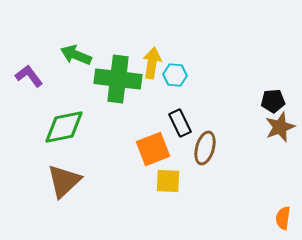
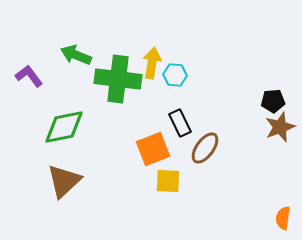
brown ellipse: rotated 20 degrees clockwise
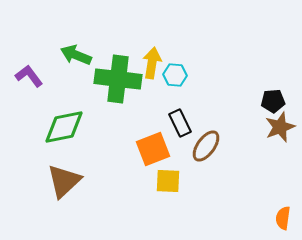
brown ellipse: moved 1 px right, 2 px up
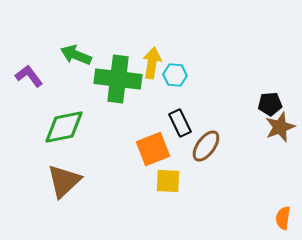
black pentagon: moved 3 px left, 3 px down
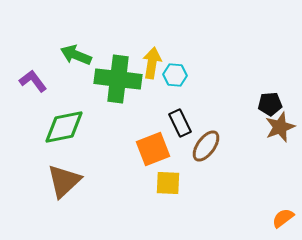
purple L-shape: moved 4 px right, 5 px down
yellow square: moved 2 px down
orange semicircle: rotated 45 degrees clockwise
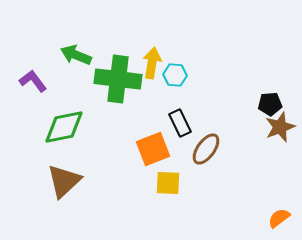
brown ellipse: moved 3 px down
orange semicircle: moved 4 px left
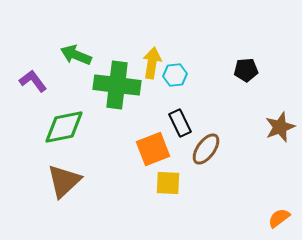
cyan hexagon: rotated 10 degrees counterclockwise
green cross: moved 1 px left, 6 px down
black pentagon: moved 24 px left, 34 px up
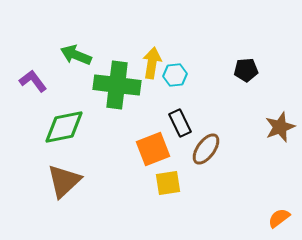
yellow square: rotated 12 degrees counterclockwise
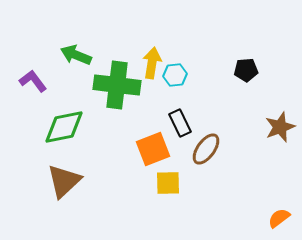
yellow square: rotated 8 degrees clockwise
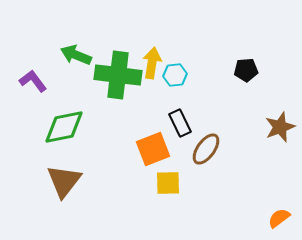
green cross: moved 1 px right, 10 px up
brown triangle: rotated 9 degrees counterclockwise
